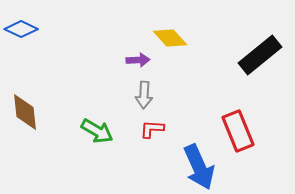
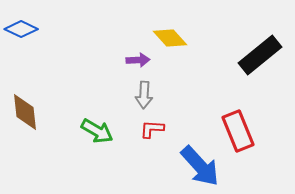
blue arrow: moved 1 px right, 1 px up; rotated 18 degrees counterclockwise
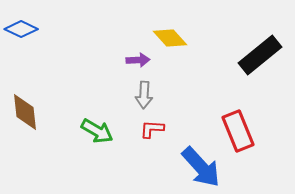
blue arrow: moved 1 px right, 1 px down
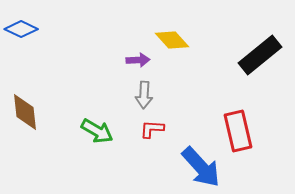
yellow diamond: moved 2 px right, 2 px down
red rectangle: rotated 9 degrees clockwise
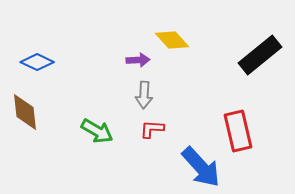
blue diamond: moved 16 px right, 33 px down
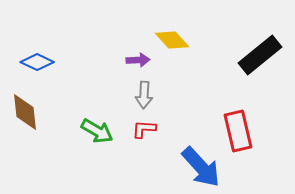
red L-shape: moved 8 px left
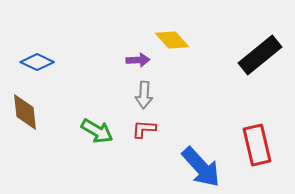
red rectangle: moved 19 px right, 14 px down
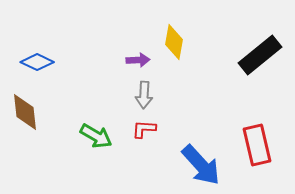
yellow diamond: moved 2 px right, 2 px down; rotated 52 degrees clockwise
green arrow: moved 1 px left, 5 px down
blue arrow: moved 2 px up
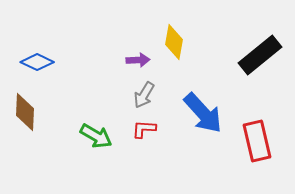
gray arrow: rotated 28 degrees clockwise
brown diamond: rotated 9 degrees clockwise
red rectangle: moved 4 px up
blue arrow: moved 2 px right, 52 px up
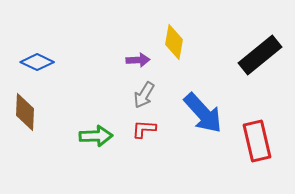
green arrow: rotated 32 degrees counterclockwise
